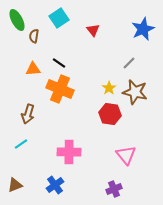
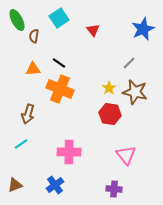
purple cross: rotated 28 degrees clockwise
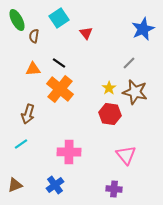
red triangle: moved 7 px left, 3 px down
orange cross: rotated 16 degrees clockwise
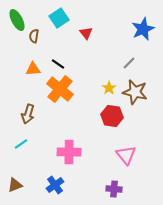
black line: moved 1 px left, 1 px down
red hexagon: moved 2 px right, 2 px down
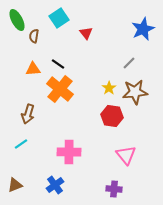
brown star: rotated 20 degrees counterclockwise
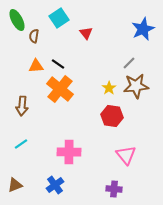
orange triangle: moved 3 px right, 3 px up
brown star: moved 1 px right, 6 px up
brown arrow: moved 6 px left, 8 px up; rotated 12 degrees counterclockwise
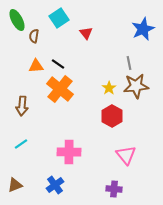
gray line: rotated 56 degrees counterclockwise
red hexagon: rotated 20 degrees clockwise
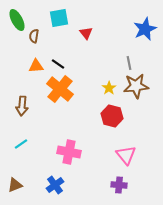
cyan square: rotated 24 degrees clockwise
blue star: moved 2 px right
red hexagon: rotated 15 degrees counterclockwise
pink cross: rotated 10 degrees clockwise
purple cross: moved 5 px right, 4 px up
